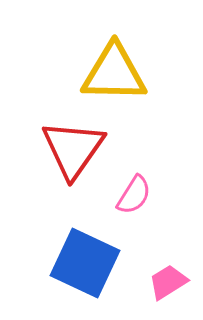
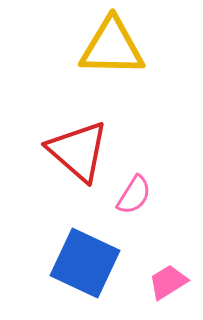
yellow triangle: moved 2 px left, 26 px up
red triangle: moved 5 px right, 2 px down; rotated 24 degrees counterclockwise
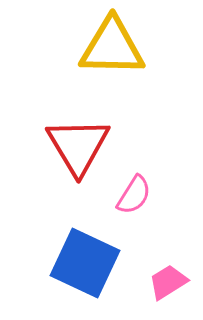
red triangle: moved 5 px up; rotated 18 degrees clockwise
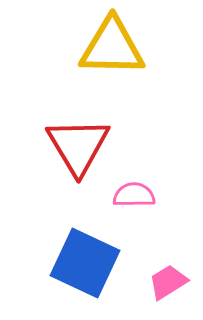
pink semicircle: rotated 123 degrees counterclockwise
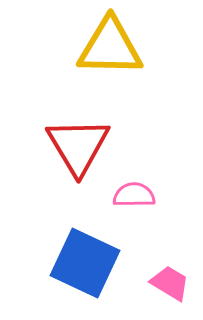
yellow triangle: moved 2 px left
pink trapezoid: moved 2 px right, 1 px down; rotated 63 degrees clockwise
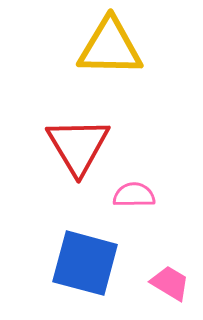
blue square: rotated 10 degrees counterclockwise
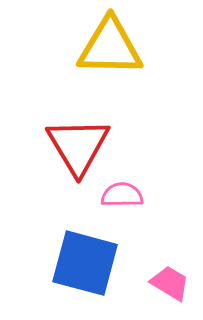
pink semicircle: moved 12 px left
